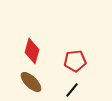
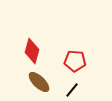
red pentagon: rotated 10 degrees clockwise
brown ellipse: moved 8 px right
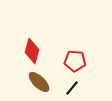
black line: moved 2 px up
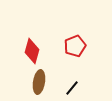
red pentagon: moved 15 px up; rotated 25 degrees counterclockwise
brown ellipse: rotated 55 degrees clockwise
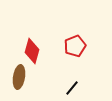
brown ellipse: moved 20 px left, 5 px up
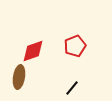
red diamond: moved 1 px right; rotated 55 degrees clockwise
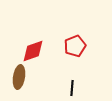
black line: rotated 35 degrees counterclockwise
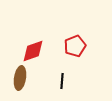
brown ellipse: moved 1 px right, 1 px down
black line: moved 10 px left, 7 px up
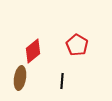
red pentagon: moved 2 px right, 1 px up; rotated 20 degrees counterclockwise
red diamond: rotated 20 degrees counterclockwise
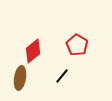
black line: moved 5 px up; rotated 35 degrees clockwise
